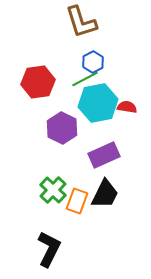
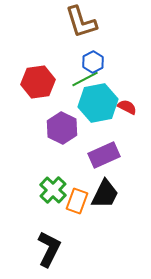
red semicircle: rotated 18 degrees clockwise
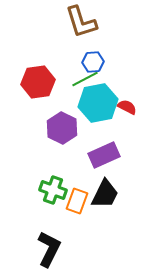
blue hexagon: rotated 25 degrees clockwise
green cross: rotated 24 degrees counterclockwise
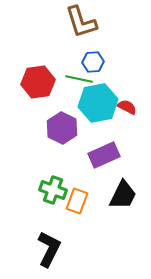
green line: moved 6 px left; rotated 40 degrees clockwise
black trapezoid: moved 18 px right, 1 px down
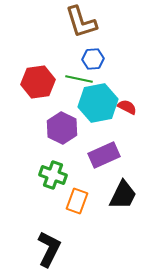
blue hexagon: moved 3 px up
green cross: moved 15 px up
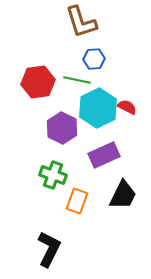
blue hexagon: moved 1 px right
green line: moved 2 px left, 1 px down
cyan hexagon: moved 5 px down; rotated 15 degrees counterclockwise
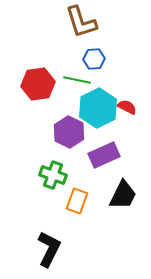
red hexagon: moved 2 px down
purple hexagon: moved 7 px right, 4 px down
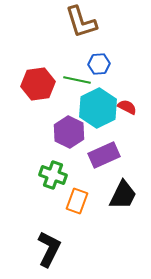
blue hexagon: moved 5 px right, 5 px down
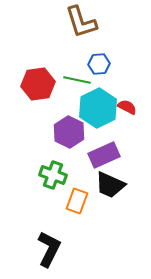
black trapezoid: moved 13 px left, 10 px up; rotated 88 degrees clockwise
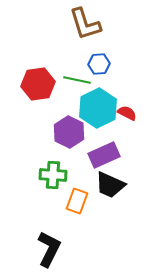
brown L-shape: moved 4 px right, 2 px down
red semicircle: moved 6 px down
green cross: rotated 16 degrees counterclockwise
